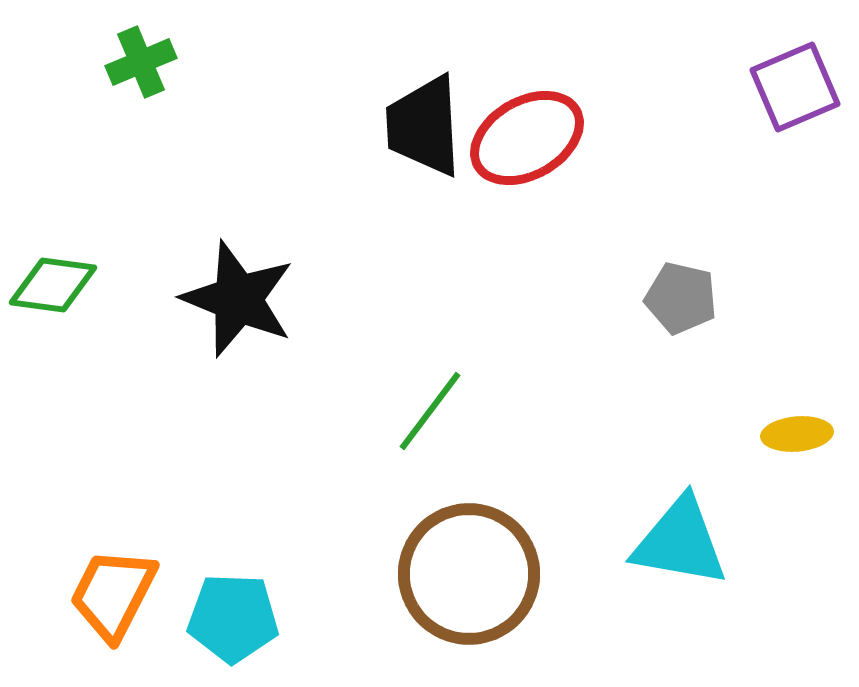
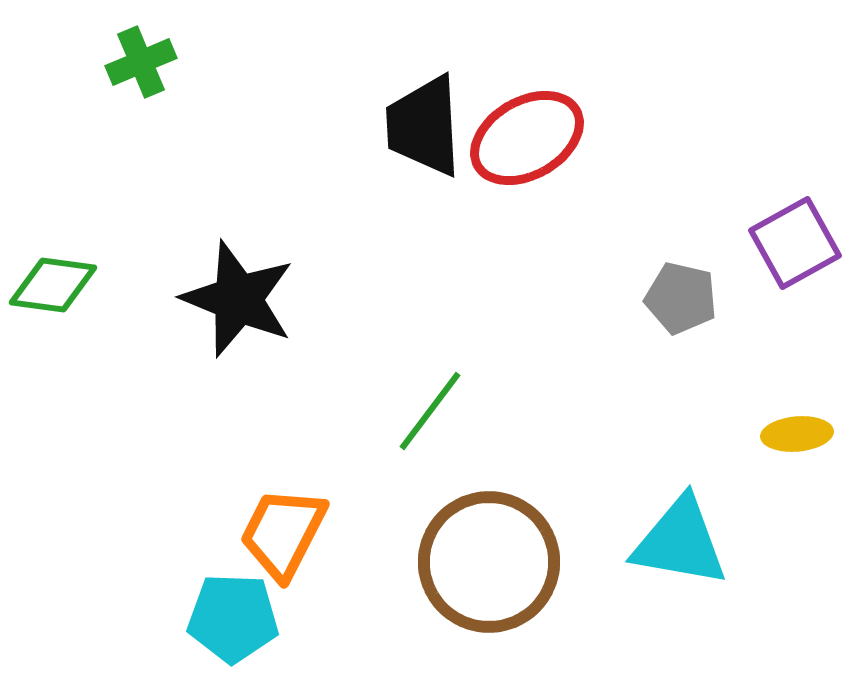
purple square: moved 156 px down; rotated 6 degrees counterclockwise
brown circle: moved 20 px right, 12 px up
orange trapezoid: moved 170 px right, 61 px up
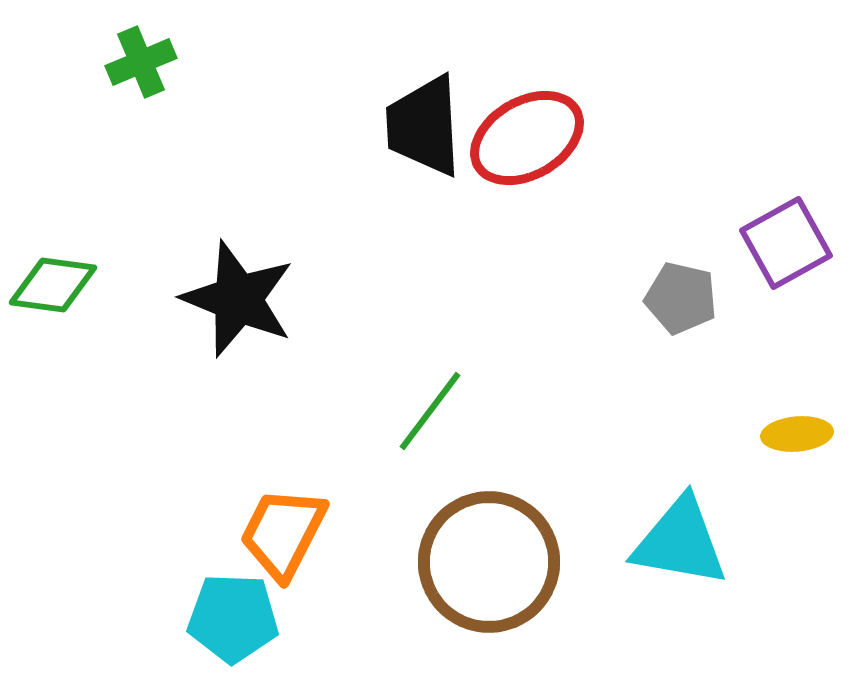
purple square: moved 9 px left
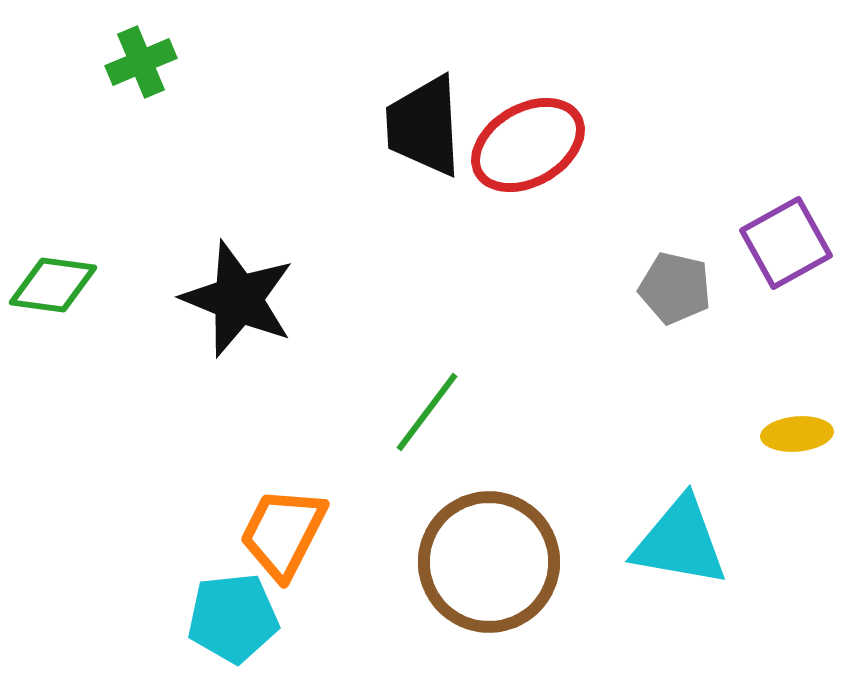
red ellipse: moved 1 px right, 7 px down
gray pentagon: moved 6 px left, 10 px up
green line: moved 3 px left, 1 px down
cyan pentagon: rotated 8 degrees counterclockwise
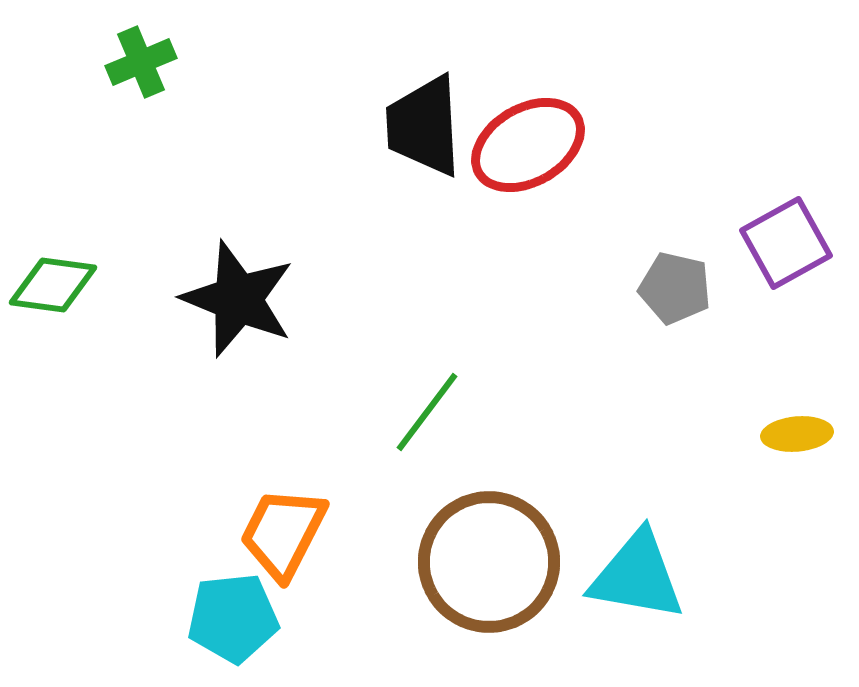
cyan triangle: moved 43 px left, 34 px down
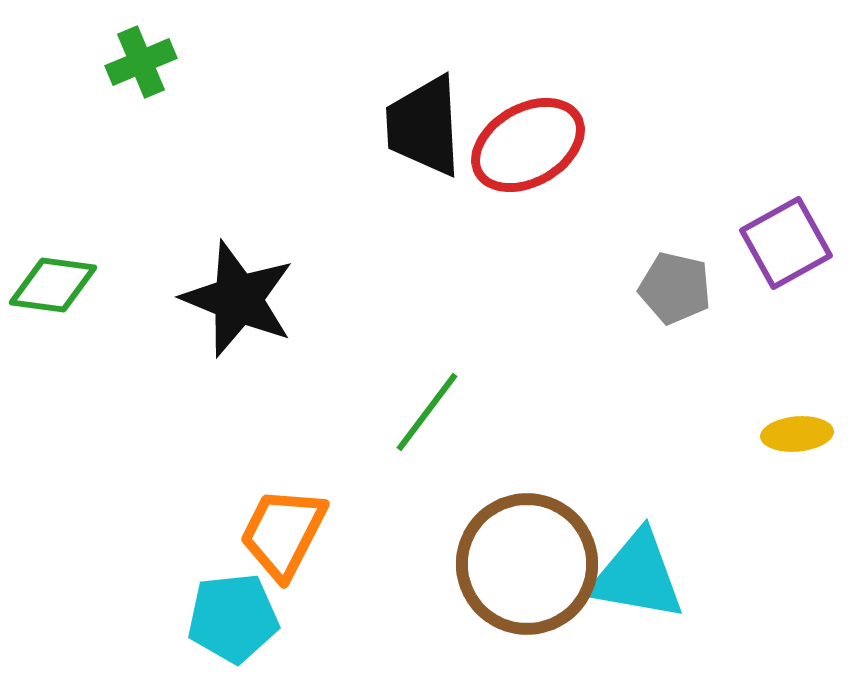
brown circle: moved 38 px right, 2 px down
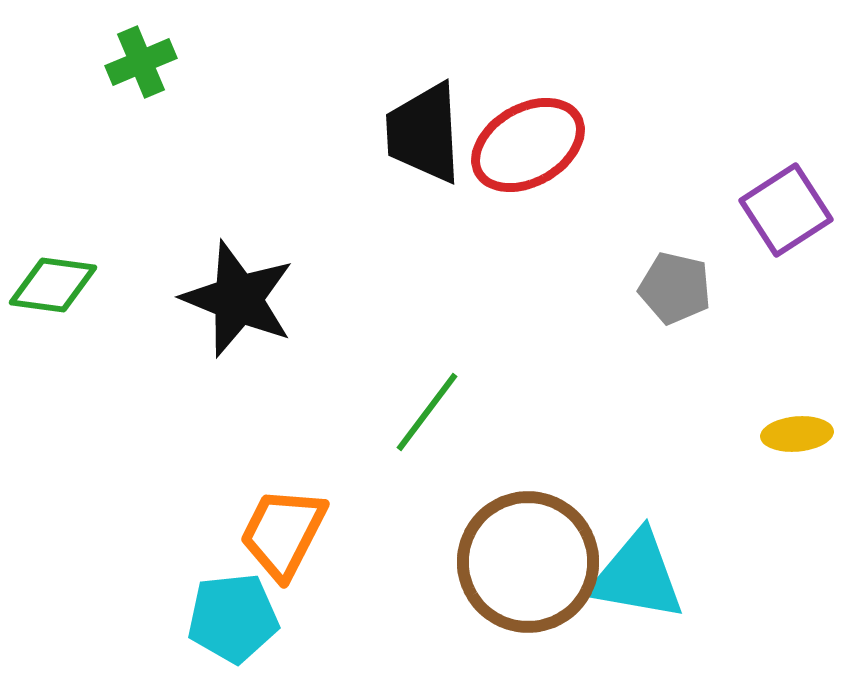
black trapezoid: moved 7 px down
purple square: moved 33 px up; rotated 4 degrees counterclockwise
brown circle: moved 1 px right, 2 px up
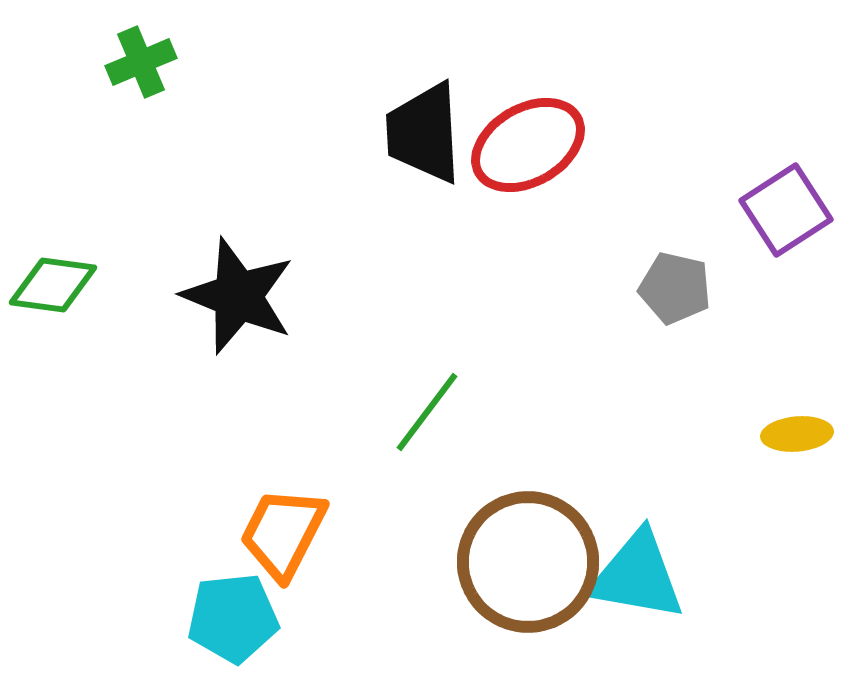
black star: moved 3 px up
